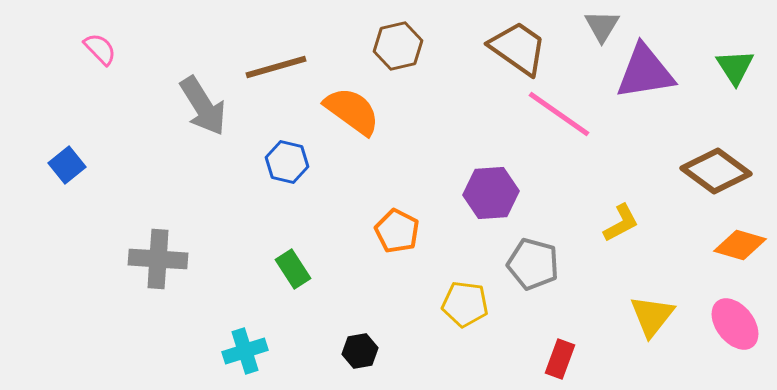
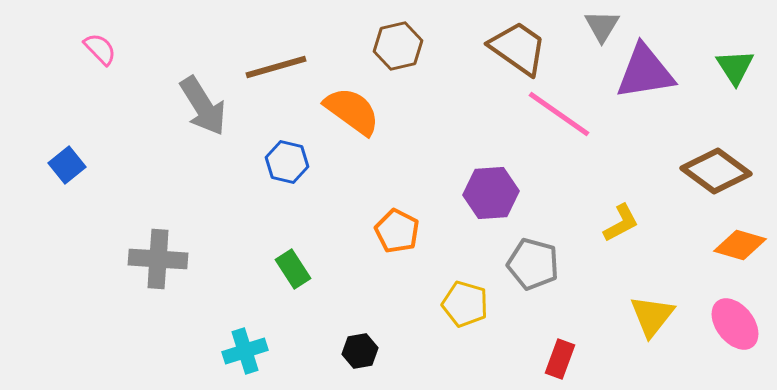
yellow pentagon: rotated 9 degrees clockwise
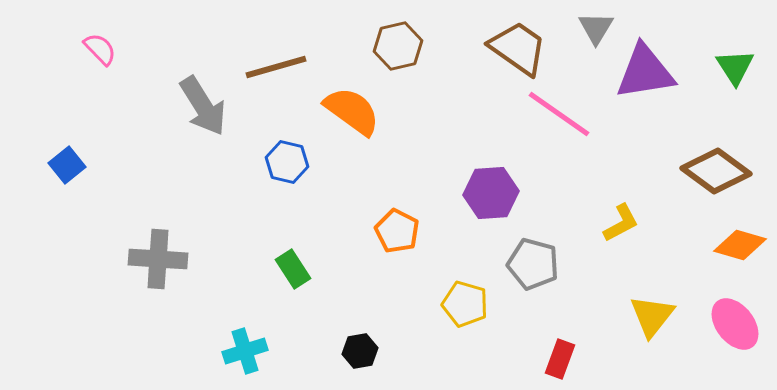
gray triangle: moved 6 px left, 2 px down
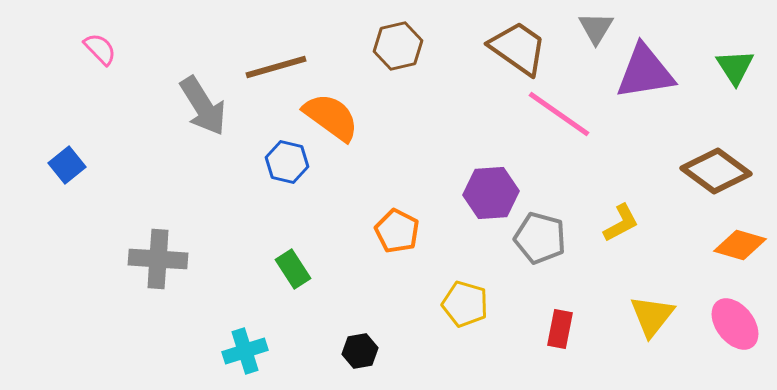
orange semicircle: moved 21 px left, 6 px down
gray pentagon: moved 7 px right, 26 px up
red rectangle: moved 30 px up; rotated 9 degrees counterclockwise
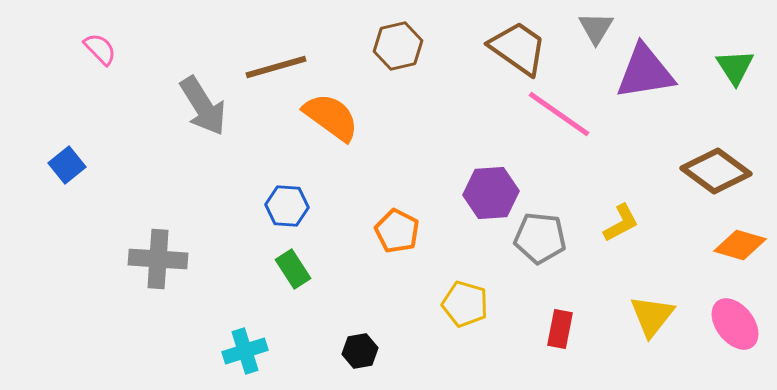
blue hexagon: moved 44 px down; rotated 9 degrees counterclockwise
gray pentagon: rotated 9 degrees counterclockwise
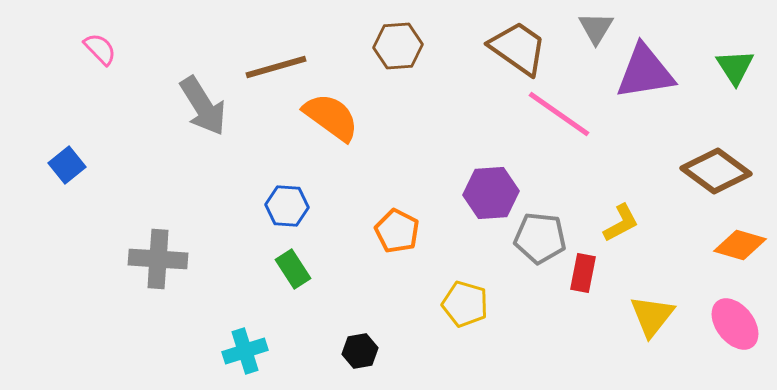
brown hexagon: rotated 9 degrees clockwise
red rectangle: moved 23 px right, 56 px up
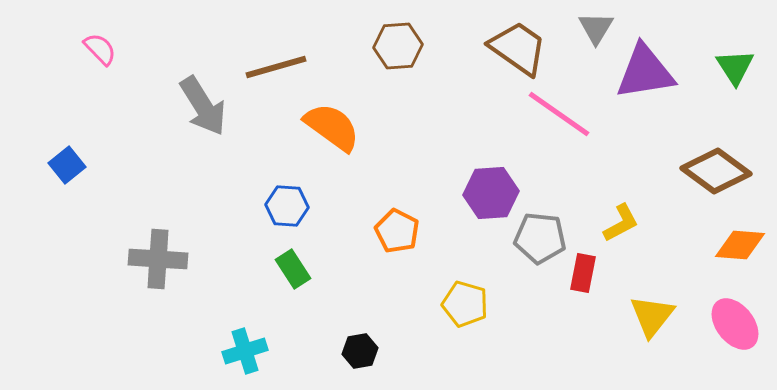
orange semicircle: moved 1 px right, 10 px down
orange diamond: rotated 12 degrees counterclockwise
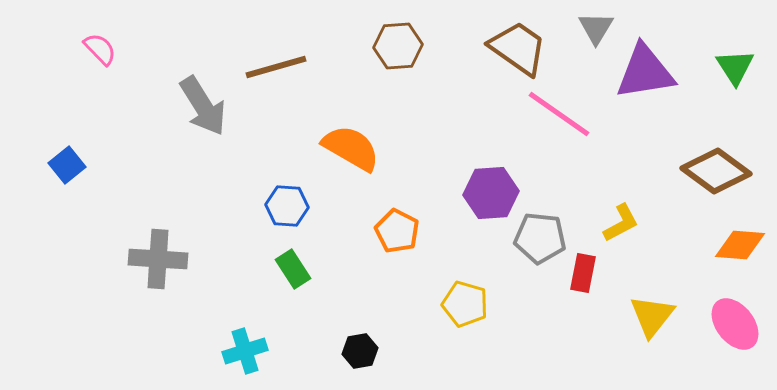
orange semicircle: moved 19 px right, 21 px down; rotated 6 degrees counterclockwise
